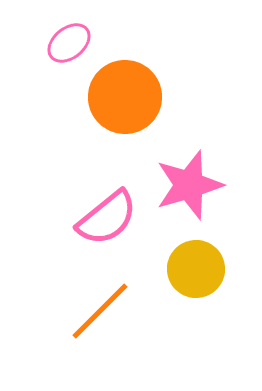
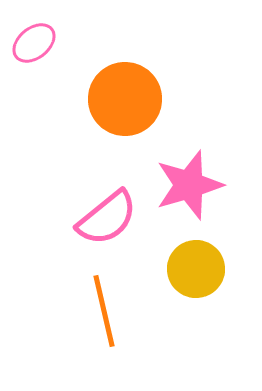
pink ellipse: moved 35 px left
orange circle: moved 2 px down
orange line: moved 4 px right; rotated 58 degrees counterclockwise
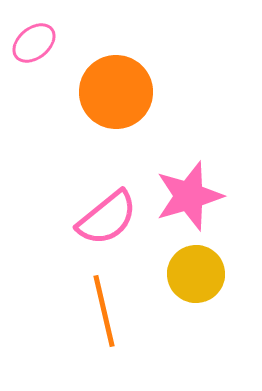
orange circle: moved 9 px left, 7 px up
pink star: moved 11 px down
yellow circle: moved 5 px down
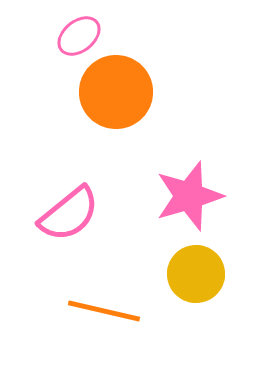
pink ellipse: moved 45 px right, 7 px up
pink semicircle: moved 38 px left, 4 px up
orange line: rotated 64 degrees counterclockwise
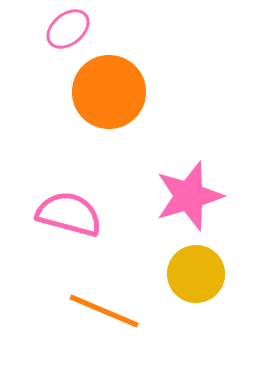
pink ellipse: moved 11 px left, 7 px up
orange circle: moved 7 px left
pink semicircle: rotated 126 degrees counterclockwise
orange line: rotated 10 degrees clockwise
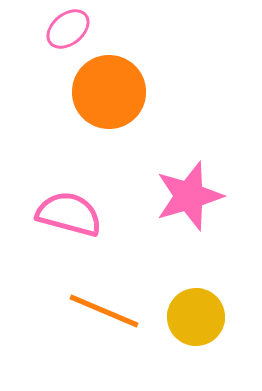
yellow circle: moved 43 px down
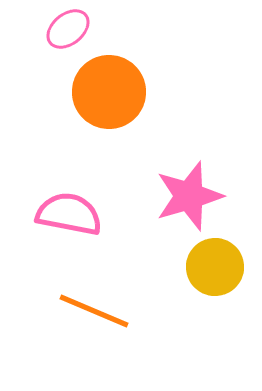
pink semicircle: rotated 4 degrees counterclockwise
orange line: moved 10 px left
yellow circle: moved 19 px right, 50 px up
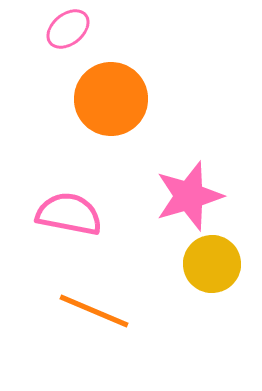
orange circle: moved 2 px right, 7 px down
yellow circle: moved 3 px left, 3 px up
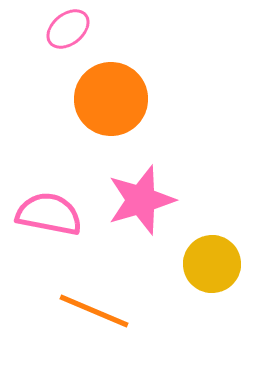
pink star: moved 48 px left, 4 px down
pink semicircle: moved 20 px left
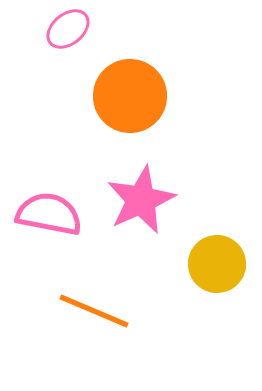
orange circle: moved 19 px right, 3 px up
pink star: rotated 8 degrees counterclockwise
yellow circle: moved 5 px right
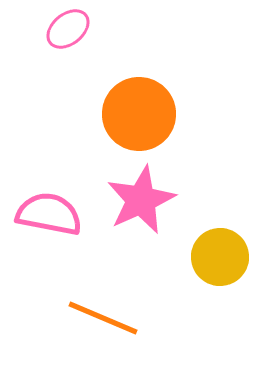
orange circle: moved 9 px right, 18 px down
yellow circle: moved 3 px right, 7 px up
orange line: moved 9 px right, 7 px down
